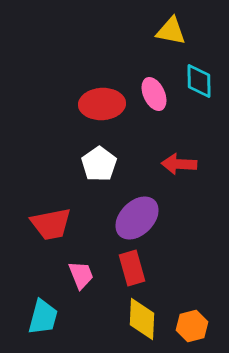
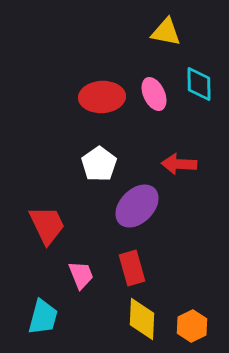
yellow triangle: moved 5 px left, 1 px down
cyan diamond: moved 3 px down
red ellipse: moved 7 px up
purple ellipse: moved 12 px up
red trapezoid: moved 4 px left, 1 px down; rotated 105 degrees counterclockwise
orange hexagon: rotated 12 degrees counterclockwise
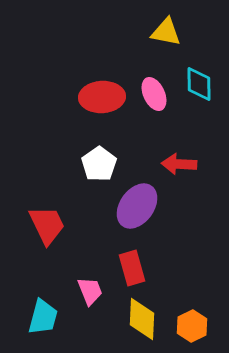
purple ellipse: rotated 9 degrees counterclockwise
pink trapezoid: moved 9 px right, 16 px down
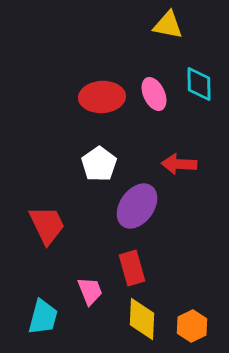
yellow triangle: moved 2 px right, 7 px up
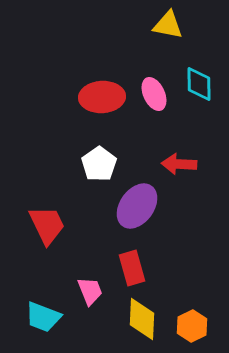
cyan trapezoid: rotated 96 degrees clockwise
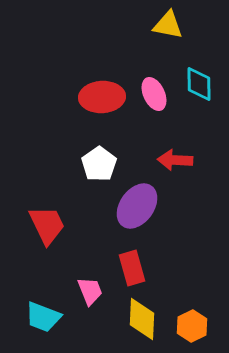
red arrow: moved 4 px left, 4 px up
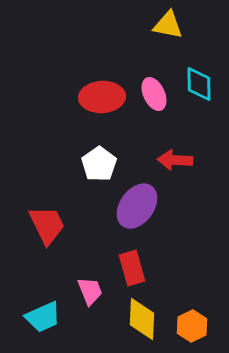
cyan trapezoid: rotated 45 degrees counterclockwise
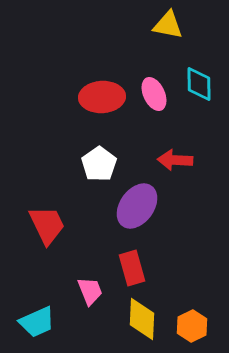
cyan trapezoid: moved 6 px left, 5 px down
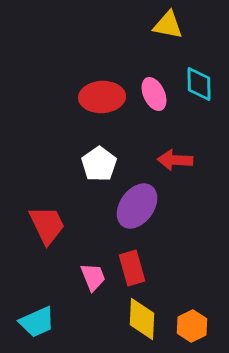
pink trapezoid: moved 3 px right, 14 px up
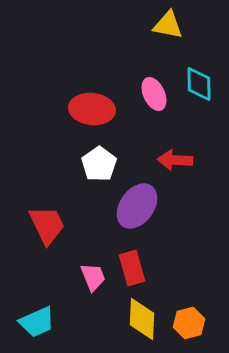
red ellipse: moved 10 px left, 12 px down; rotated 9 degrees clockwise
orange hexagon: moved 3 px left, 3 px up; rotated 12 degrees clockwise
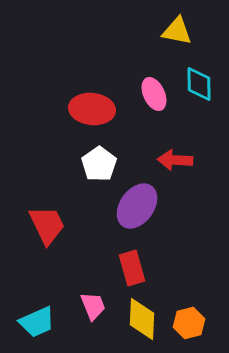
yellow triangle: moved 9 px right, 6 px down
pink trapezoid: moved 29 px down
